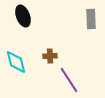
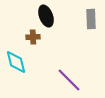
black ellipse: moved 23 px right
brown cross: moved 17 px left, 19 px up
purple line: rotated 12 degrees counterclockwise
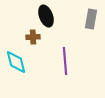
gray rectangle: rotated 12 degrees clockwise
purple line: moved 4 px left, 19 px up; rotated 40 degrees clockwise
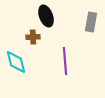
gray rectangle: moved 3 px down
